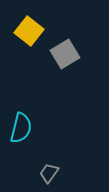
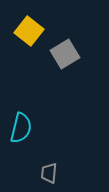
gray trapezoid: rotated 30 degrees counterclockwise
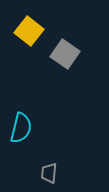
gray square: rotated 24 degrees counterclockwise
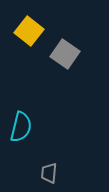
cyan semicircle: moved 1 px up
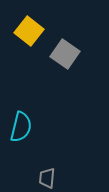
gray trapezoid: moved 2 px left, 5 px down
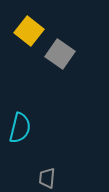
gray square: moved 5 px left
cyan semicircle: moved 1 px left, 1 px down
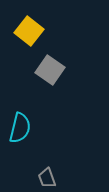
gray square: moved 10 px left, 16 px down
gray trapezoid: rotated 25 degrees counterclockwise
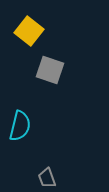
gray square: rotated 16 degrees counterclockwise
cyan semicircle: moved 2 px up
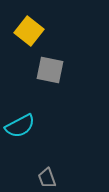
gray square: rotated 8 degrees counterclockwise
cyan semicircle: rotated 48 degrees clockwise
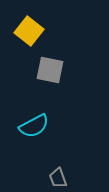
cyan semicircle: moved 14 px right
gray trapezoid: moved 11 px right
